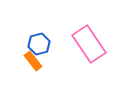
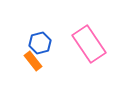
blue hexagon: moved 1 px right, 1 px up
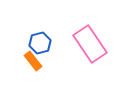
pink rectangle: moved 1 px right
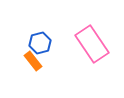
pink rectangle: moved 2 px right
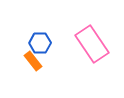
blue hexagon: rotated 15 degrees clockwise
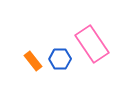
blue hexagon: moved 20 px right, 16 px down
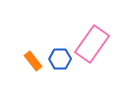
pink rectangle: rotated 69 degrees clockwise
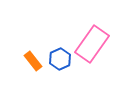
blue hexagon: rotated 25 degrees counterclockwise
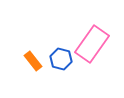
blue hexagon: moved 1 px right; rotated 20 degrees counterclockwise
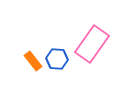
blue hexagon: moved 4 px left; rotated 10 degrees counterclockwise
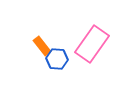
orange rectangle: moved 9 px right, 15 px up
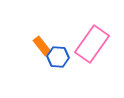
blue hexagon: moved 1 px right, 2 px up
